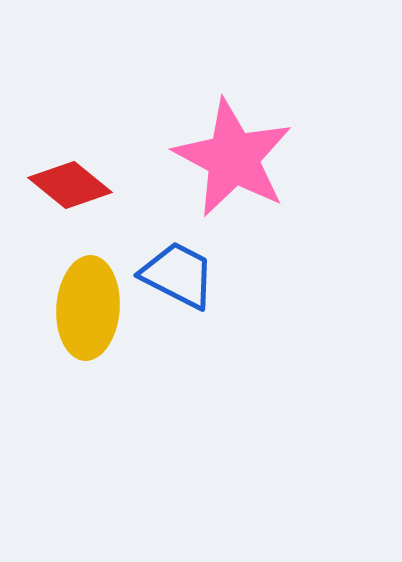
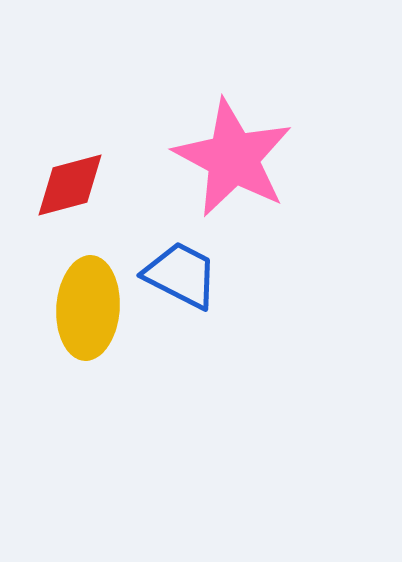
red diamond: rotated 54 degrees counterclockwise
blue trapezoid: moved 3 px right
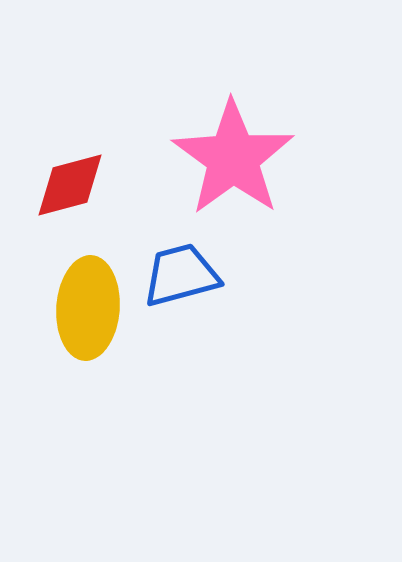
pink star: rotated 8 degrees clockwise
blue trapezoid: rotated 42 degrees counterclockwise
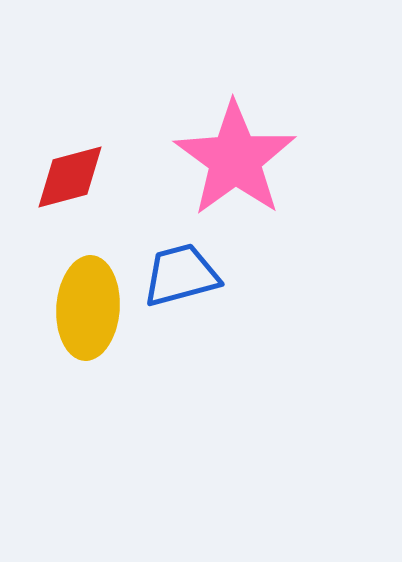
pink star: moved 2 px right, 1 px down
red diamond: moved 8 px up
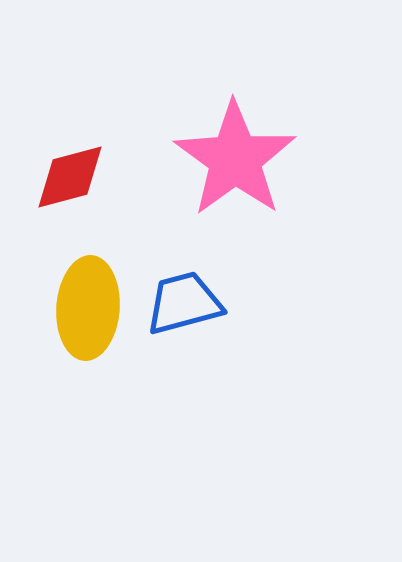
blue trapezoid: moved 3 px right, 28 px down
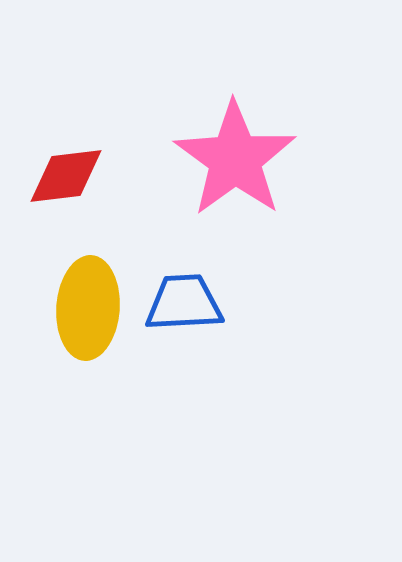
red diamond: moved 4 px left, 1 px up; rotated 8 degrees clockwise
blue trapezoid: rotated 12 degrees clockwise
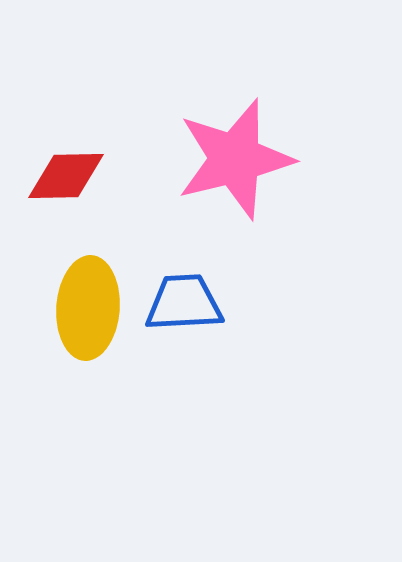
pink star: rotated 22 degrees clockwise
red diamond: rotated 6 degrees clockwise
